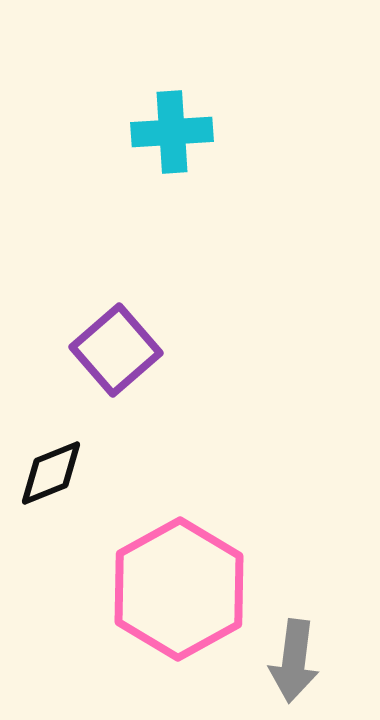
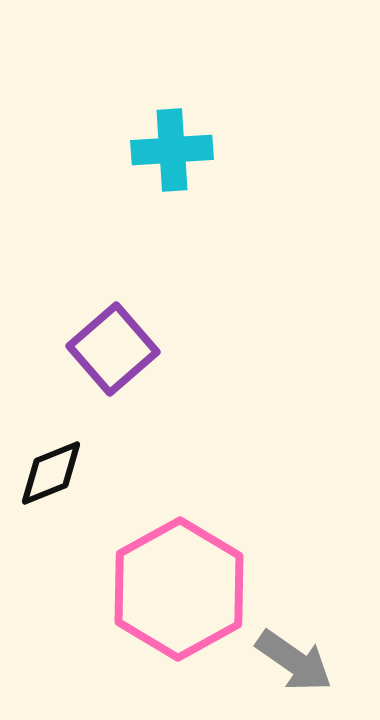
cyan cross: moved 18 px down
purple square: moved 3 px left, 1 px up
gray arrow: rotated 62 degrees counterclockwise
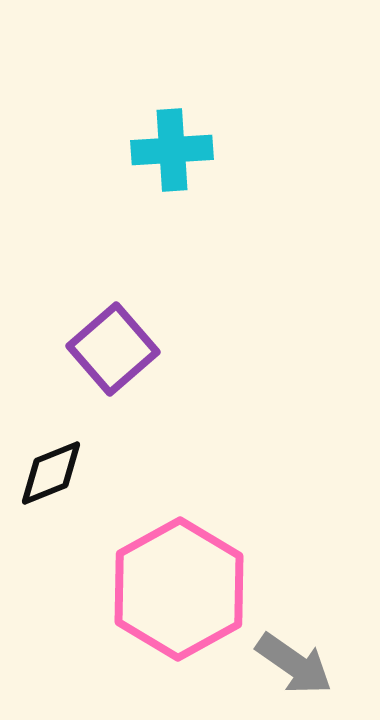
gray arrow: moved 3 px down
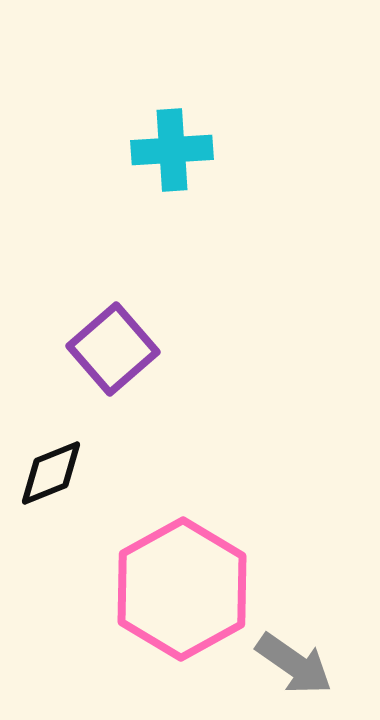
pink hexagon: moved 3 px right
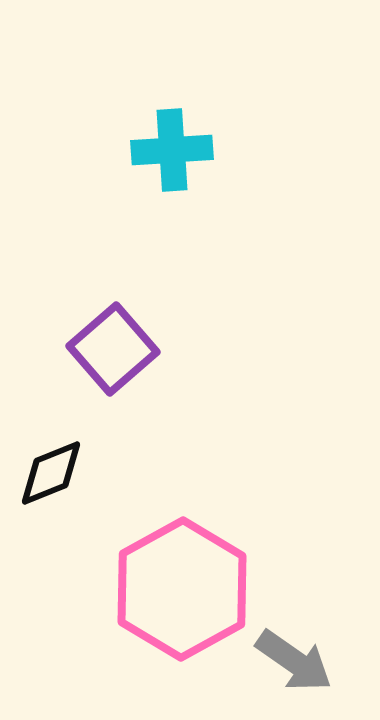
gray arrow: moved 3 px up
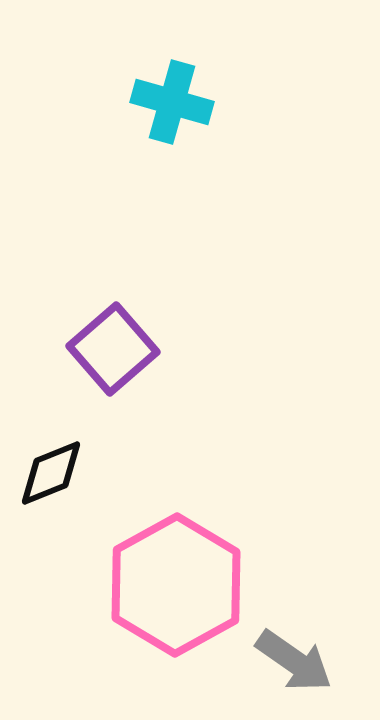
cyan cross: moved 48 px up; rotated 20 degrees clockwise
pink hexagon: moved 6 px left, 4 px up
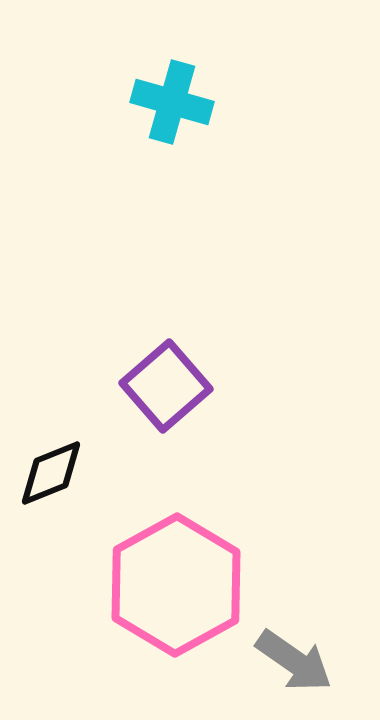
purple square: moved 53 px right, 37 px down
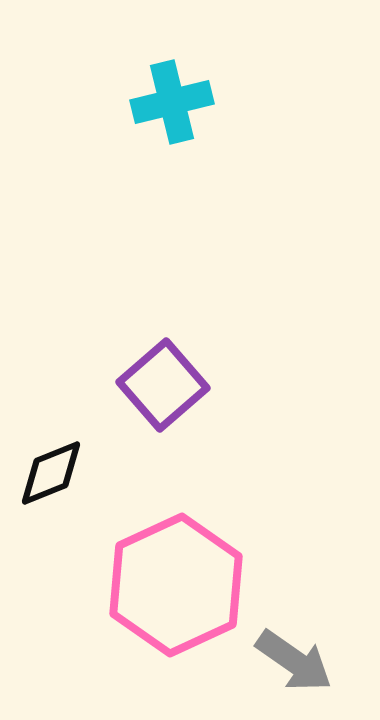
cyan cross: rotated 30 degrees counterclockwise
purple square: moved 3 px left, 1 px up
pink hexagon: rotated 4 degrees clockwise
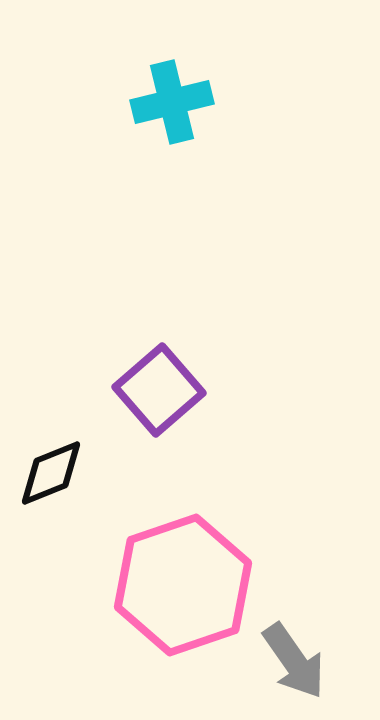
purple square: moved 4 px left, 5 px down
pink hexagon: moved 7 px right; rotated 6 degrees clockwise
gray arrow: rotated 20 degrees clockwise
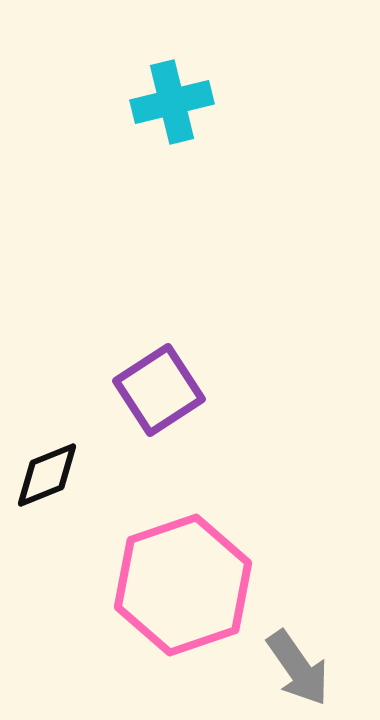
purple square: rotated 8 degrees clockwise
black diamond: moved 4 px left, 2 px down
gray arrow: moved 4 px right, 7 px down
